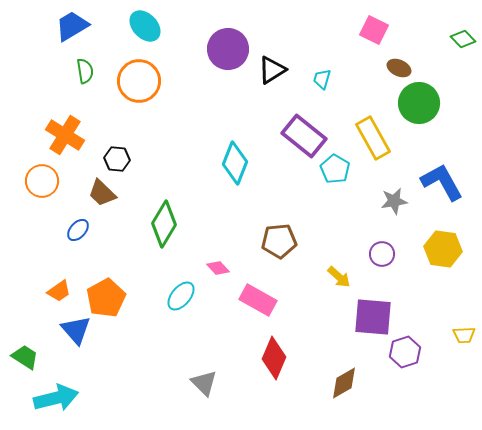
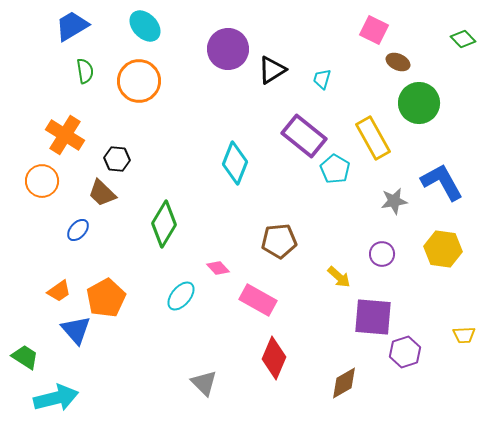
brown ellipse at (399, 68): moved 1 px left, 6 px up
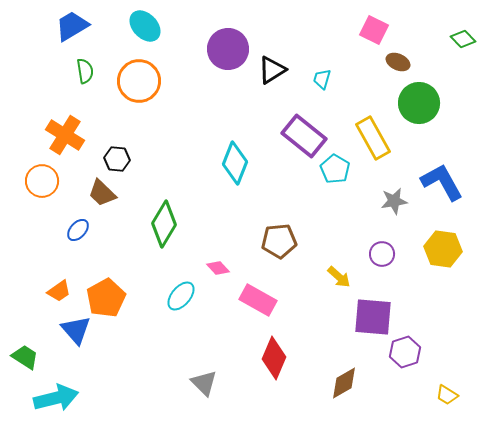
yellow trapezoid at (464, 335): moved 17 px left, 60 px down; rotated 35 degrees clockwise
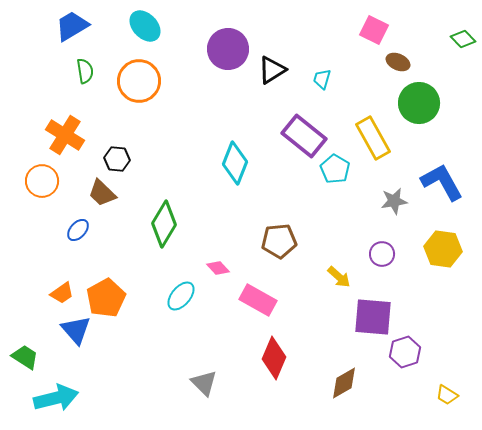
orange trapezoid at (59, 291): moved 3 px right, 2 px down
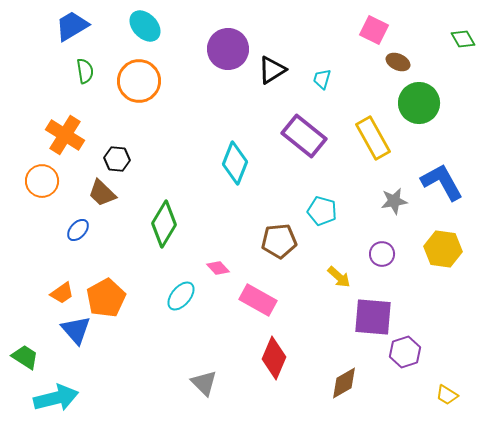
green diamond at (463, 39): rotated 15 degrees clockwise
cyan pentagon at (335, 169): moved 13 px left, 42 px down; rotated 16 degrees counterclockwise
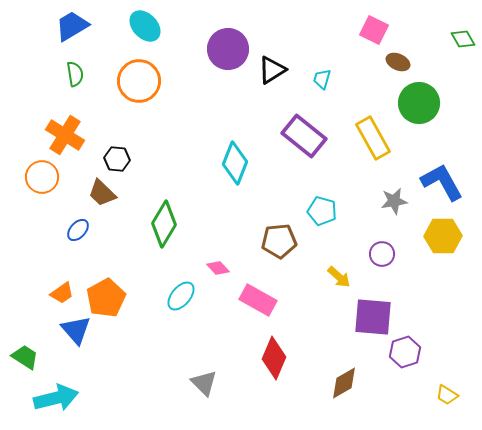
green semicircle at (85, 71): moved 10 px left, 3 px down
orange circle at (42, 181): moved 4 px up
yellow hexagon at (443, 249): moved 13 px up; rotated 9 degrees counterclockwise
